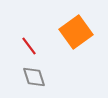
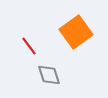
gray diamond: moved 15 px right, 2 px up
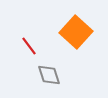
orange square: rotated 12 degrees counterclockwise
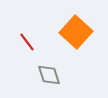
red line: moved 2 px left, 4 px up
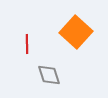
red line: moved 2 px down; rotated 36 degrees clockwise
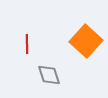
orange square: moved 10 px right, 9 px down
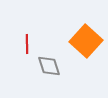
gray diamond: moved 9 px up
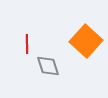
gray diamond: moved 1 px left
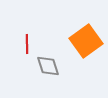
orange square: rotated 12 degrees clockwise
